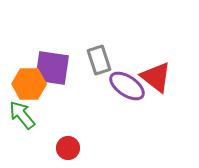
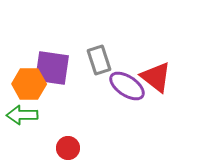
green arrow: rotated 52 degrees counterclockwise
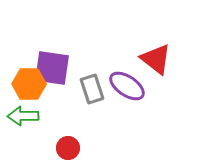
gray rectangle: moved 7 px left, 29 px down
red triangle: moved 18 px up
green arrow: moved 1 px right, 1 px down
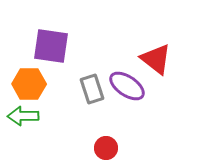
purple square: moved 1 px left, 22 px up
red circle: moved 38 px right
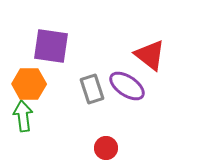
red triangle: moved 6 px left, 4 px up
green arrow: rotated 84 degrees clockwise
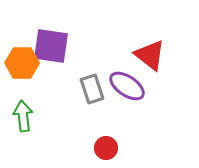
orange hexagon: moved 7 px left, 21 px up
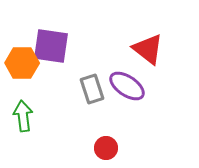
red triangle: moved 2 px left, 6 px up
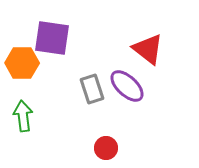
purple square: moved 1 px right, 8 px up
purple ellipse: rotated 9 degrees clockwise
